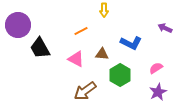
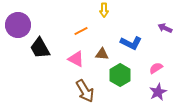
brown arrow: rotated 85 degrees counterclockwise
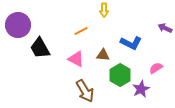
brown triangle: moved 1 px right, 1 px down
purple star: moved 17 px left, 3 px up
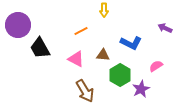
pink semicircle: moved 2 px up
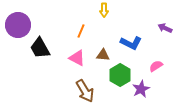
orange line: rotated 40 degrees counterclockwise
pink triangle: moved 1 px right, 1 px up
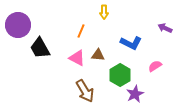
yellow arrow: moved 2 px down
brown triangle: moved 5 px left
pink semicircle: moved 1 px left
purple star: moved 6 px left, 5 px down
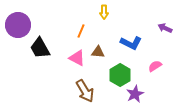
brown triangle: moved 3 px up
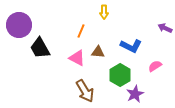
purple circle: moved 1 px right
blue L-shape: moved 3 px down
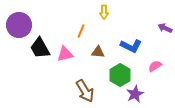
pink triangle: moved 12 px left, 4 px up; rotated 42 degrees counterclockwise
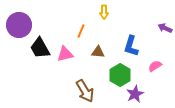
blue L-shape: rotated 80 degrees clockwise
